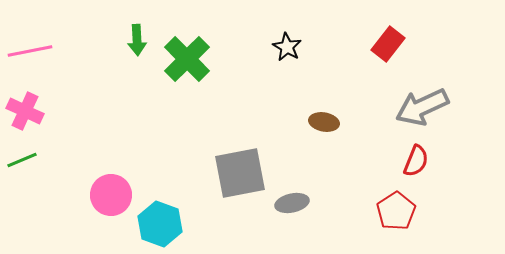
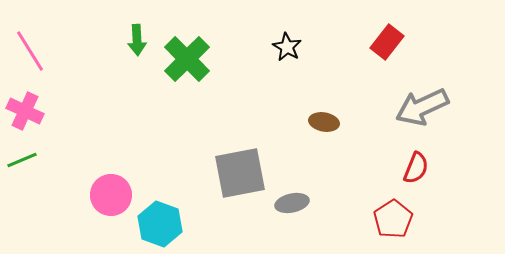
red rectangle: moved 1 px left, 2 px up
pink line: rotated 69 degrees clockwise
red semicircle: moved 7 px down
red pentagon: moved 3 px left, 8 px down
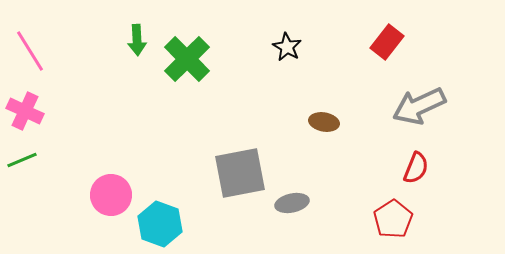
gray arrow: moved 3 px left, 1 px up
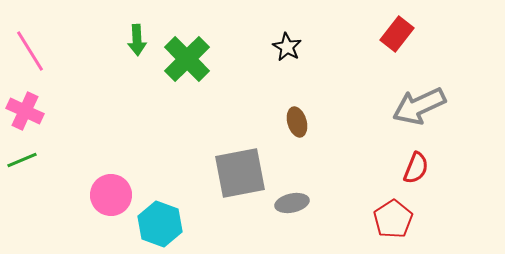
red rectangle: moved 10 px right, 8 px up
brown ellipse: moved 27 px left; rotated 64 degrees clockwise
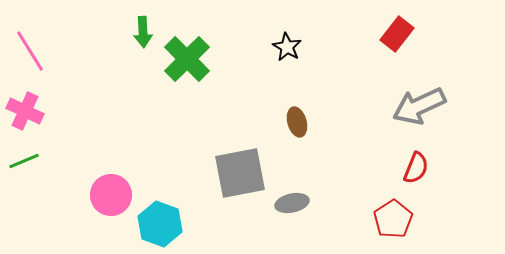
green arrow: moved 6 px right, 8 px up
green line: moved 2 px right, 1 px down
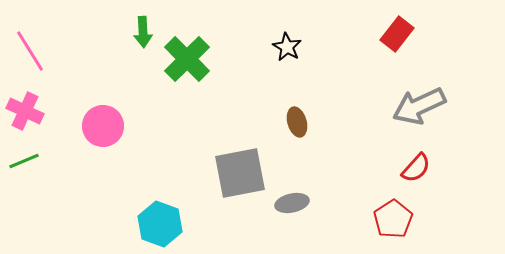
red semicircle: rotated 20 degrees clockwise
pink circle: moved 8 px left, 69 px up
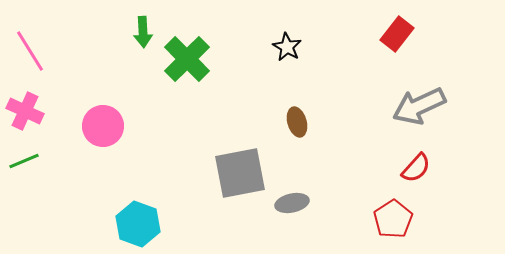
cyan hexagon: moved 22 px left
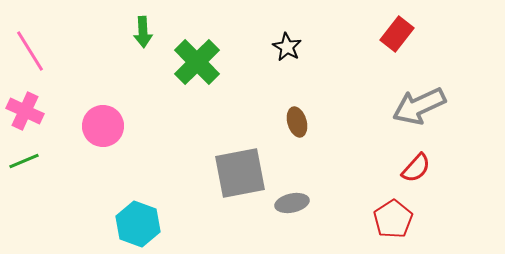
green cross: moved 10 px right, 3 px down
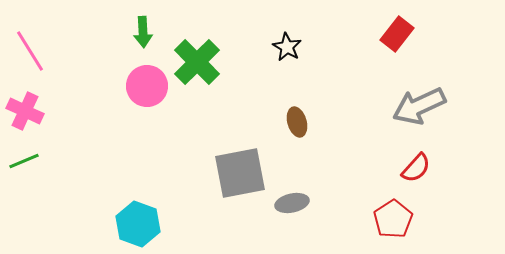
pink circle: moved 44 px right, 40 px up
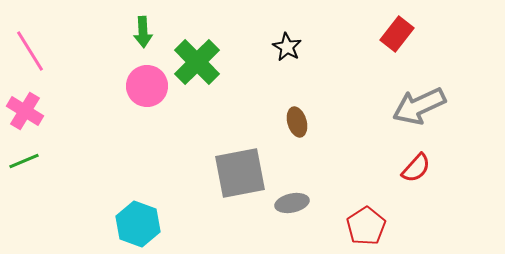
pink cross: rotated 6 degrees clockwise
red pentagon: moved 27 px left, 7 px down
